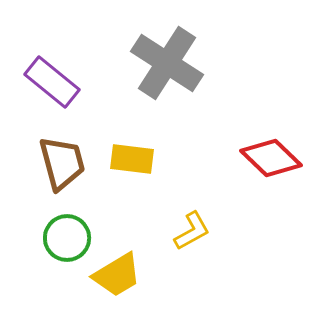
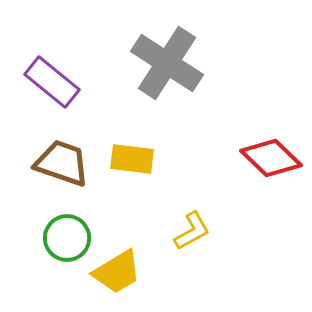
brown trapezoid: rotated 56 degrees counterclockwise
yellow trapezoid: moved 3 px up
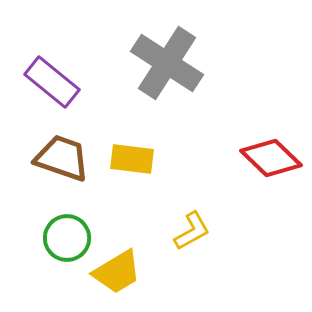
brown trapezoid: moved 5 px up
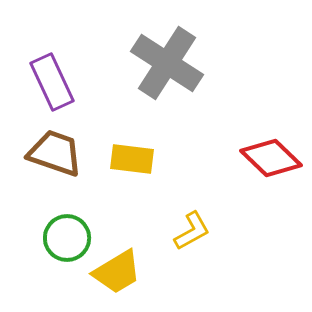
purple rectangle: rotated 26 degrees clockwise
brown trapezoid: moved 7 px left, 5 px up
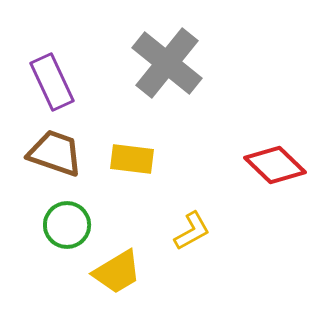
gray cross: rotated 6 degrees clockwise
red diamond: moved 4 px right, 7 px down
green circle: moved 13 px up
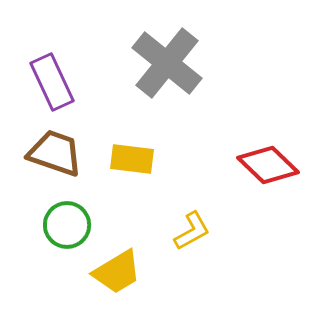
red diamond: moved 7 px left
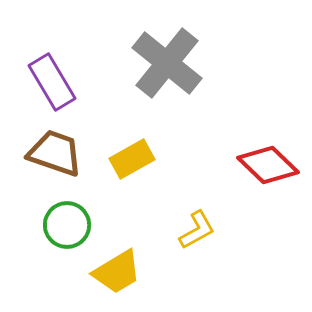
purple rectangle: rotated 6 degrees counterclockwise
yellow rectangle: rotated 36 degrees counterclockwise
yellow L-shape: moved 5 px right, 1 px up
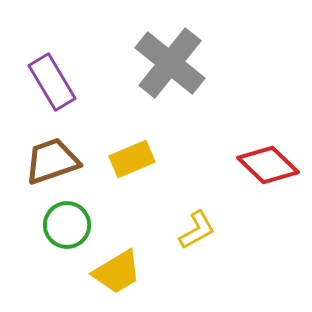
gray cross: moved 3 px right
brown trapezoid: moved 3 px left, 8 px down; rotated 38 degrees counterclockwise
yellow rectangle: rotated 6 degrees clockwise
